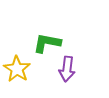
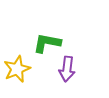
yellow star: rotated 16 degrees clockwise
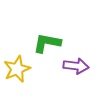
purple arrow: moved 9 px right, 3 px up; rotated 90 degrees counterclockwise
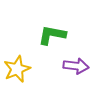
green L-shape: moved 5 px right, 8 px up
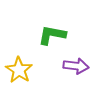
yellow star: moved 2 px right, 1 px down; rotated 16 degrees counterclockwise
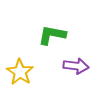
yellow star: moved 1 px right, 2 px down
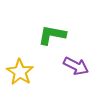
purple arrow: rotated 20 degrees clockwise
